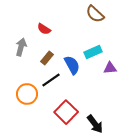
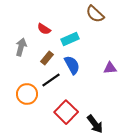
cyan rectangle: moved 23 px left, 13 px up
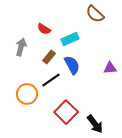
brown rectangle: moved 2 px right, 1 px up
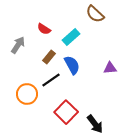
cyan rectangle: moved 1 px right, 2 px up; rotated 18 degrees counterclockwise
gray arrow: moved 3 px left, 2 px up; rotated 18 degrees clockwise
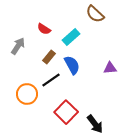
gray arrow: moved 1 px down
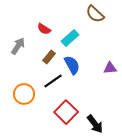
cyan rectangle: moved 1 px left, 1 px down
black line: moved 2 px right, 1 px down
orange circle: moved 3 px left
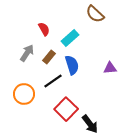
red semicircle: rotated 152 degrees counterclockwise
gray arrow: moved 9 px right, 7 px down
blue semicircle: rotated 12 degrees clockwise
red square: moved 3 px up
black arrow: moved 5 px left
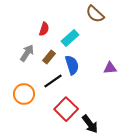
red semicircle: rotated 48 degrees clockwise
